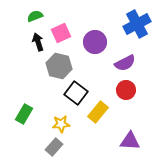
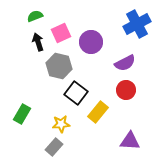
purple circle: moved 4 px left
green rectangle: moved 2 px left
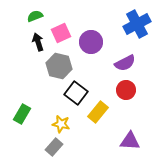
yellow star: rotated 18 degrees clockwise
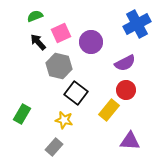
black arrow: rotated 24 degrees counterclockwise
yellow rectangle: moved 11 px right, 2 px up
yellow star: moved 3 px right, 4 px up
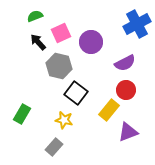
purple triangle: moved 2 px left, 9 px up; rotated 25 degrees counterclockwise
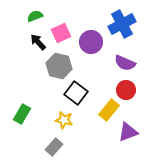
blue cross: moved 15 px left
purple semicircle: rotated 50 degrees clockwise
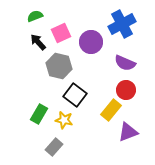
black square: moved 1 px left, 2 px down
yellow rectangle: moved 2 px right
green rectangle: moved 17 px right
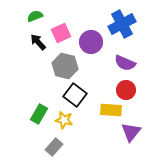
gray hexagon: moved 6 px right
yellow rectangle: rotated 55 degrees clockwise
purple triangle: moved 3 px right; rotated 30 degrees counterclockwise
